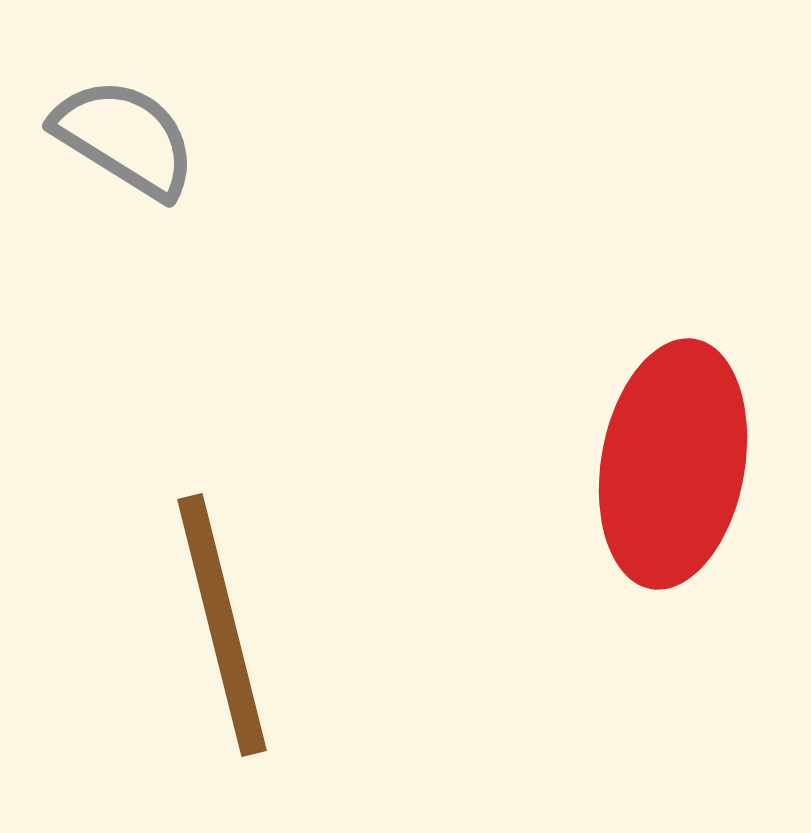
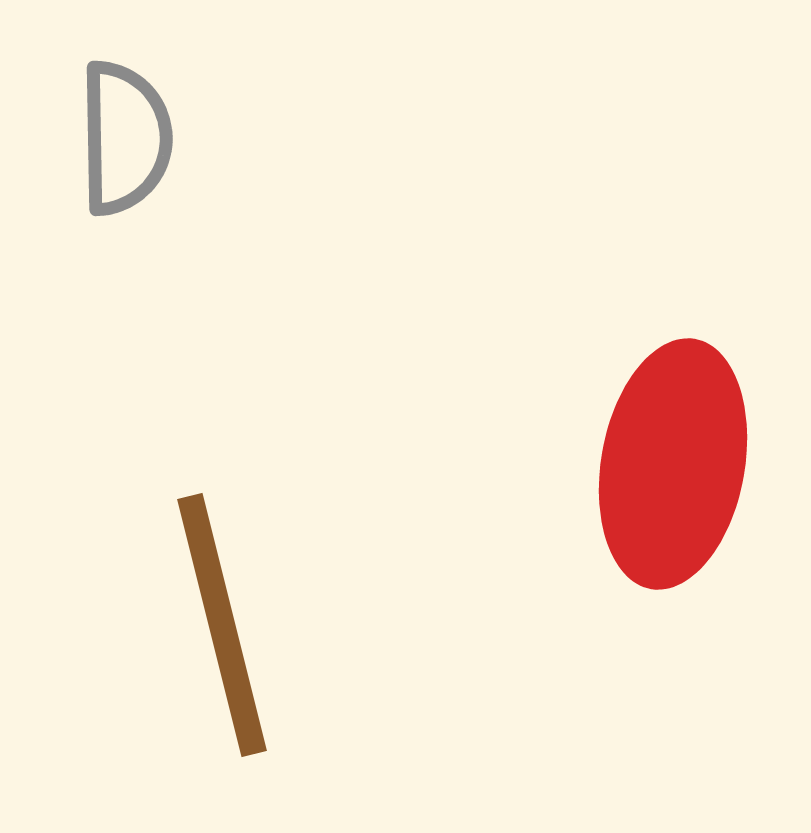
gray semicircle: rotated 57 degrees clockwise
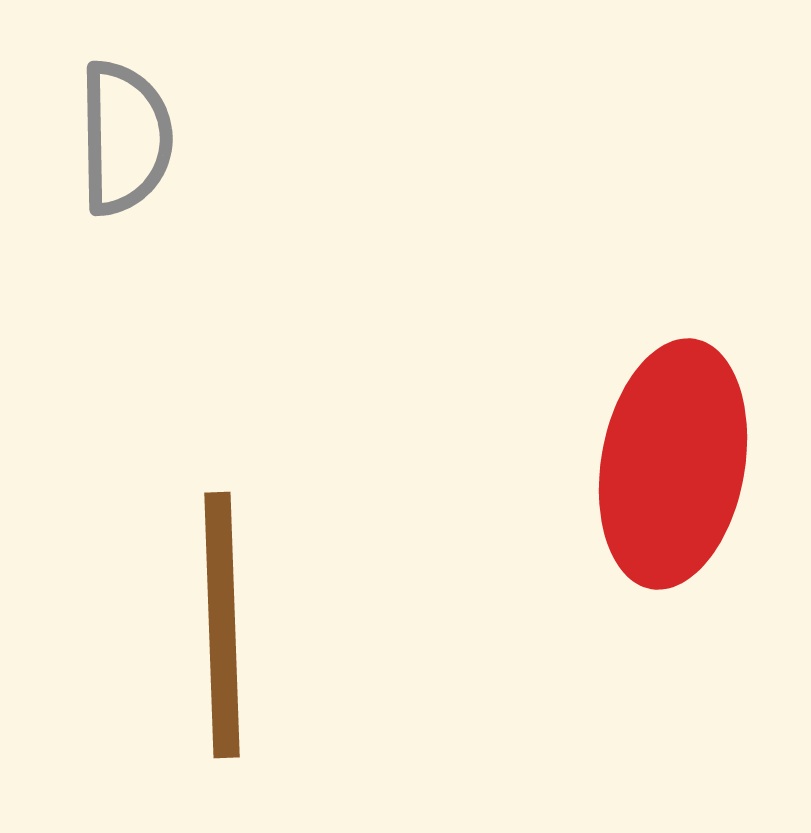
brown line: rotated 12 degrees clockwise
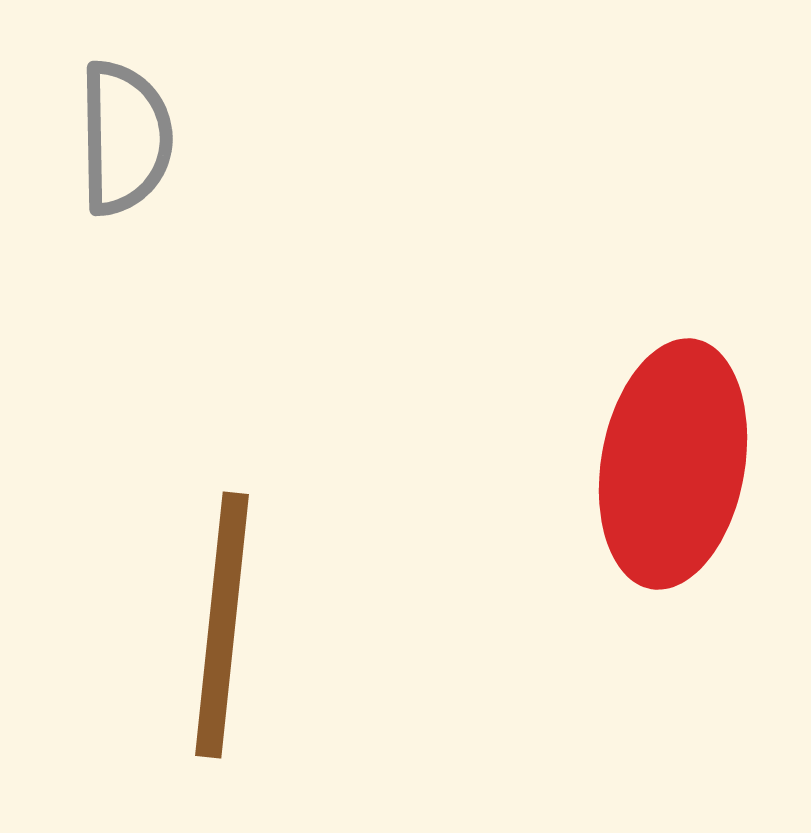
brown line: rotated 8 degrees clockwise
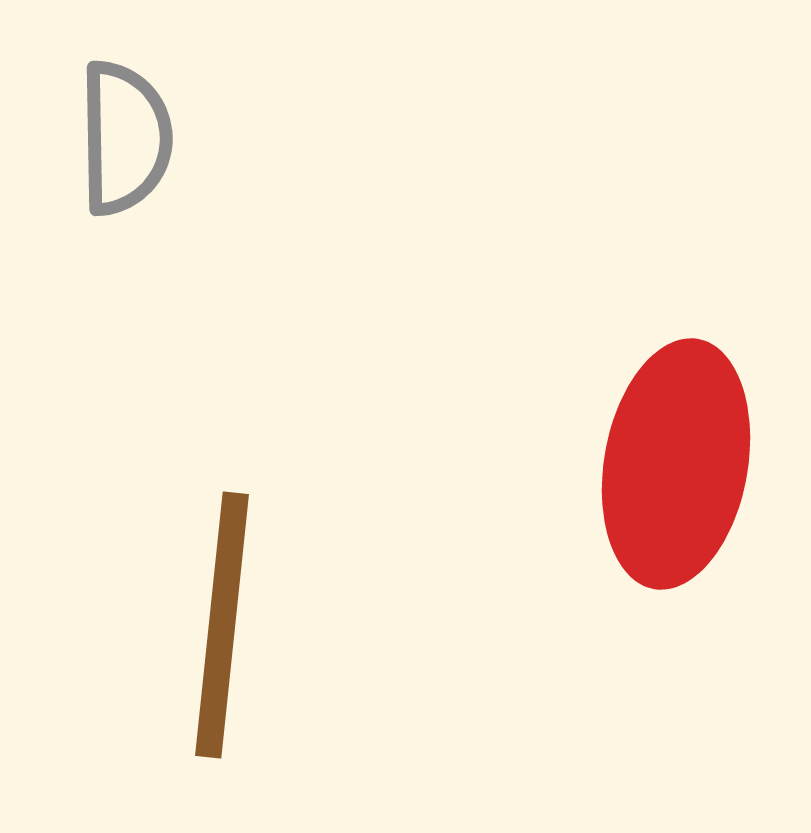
red ellipse: moved 3 px right
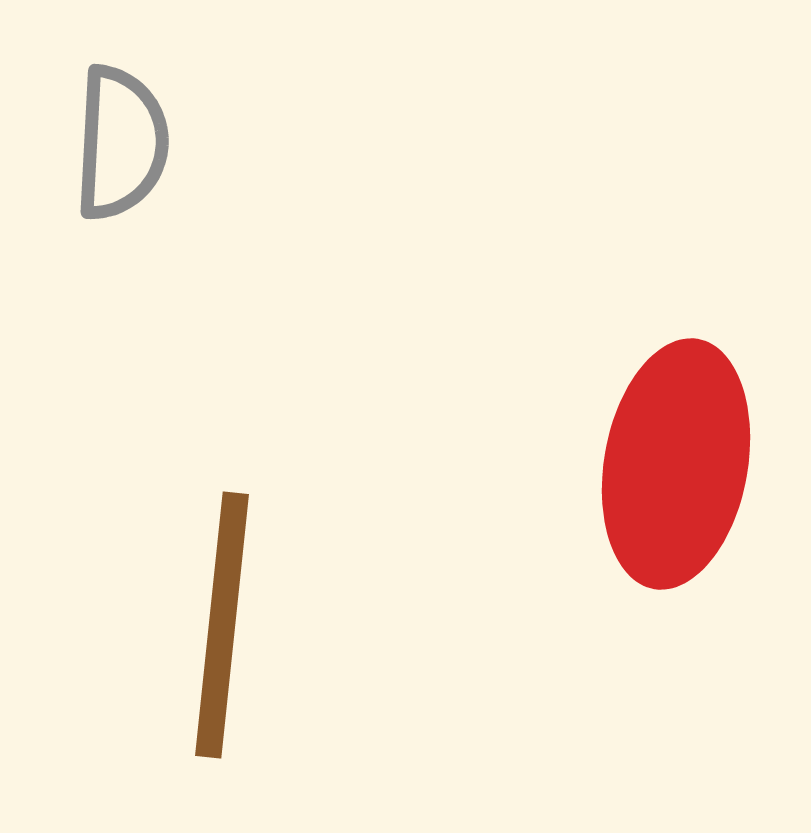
gray semicircle: moved 4 px left, 5 px down; rotated 4 degrees clockwise
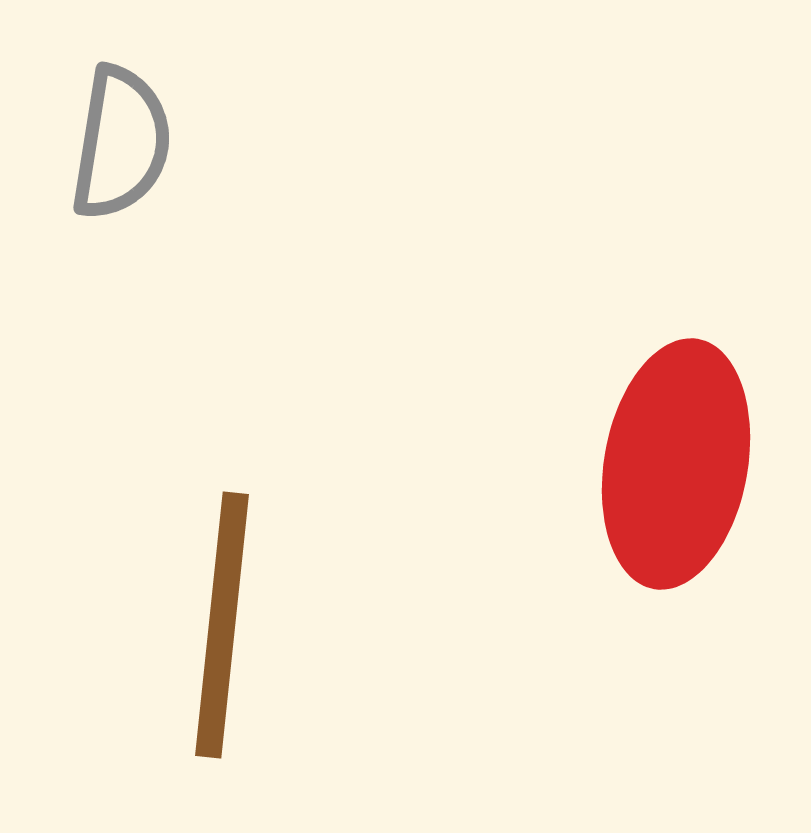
gray semicircle: rotated 6 degrees clockwise
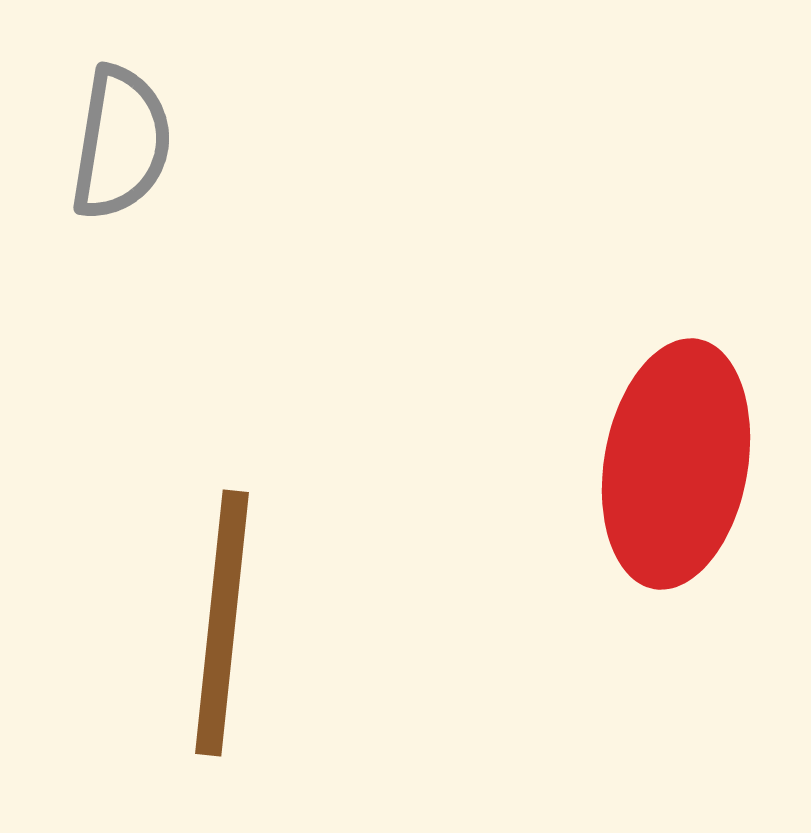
brown line: moved 2 px up
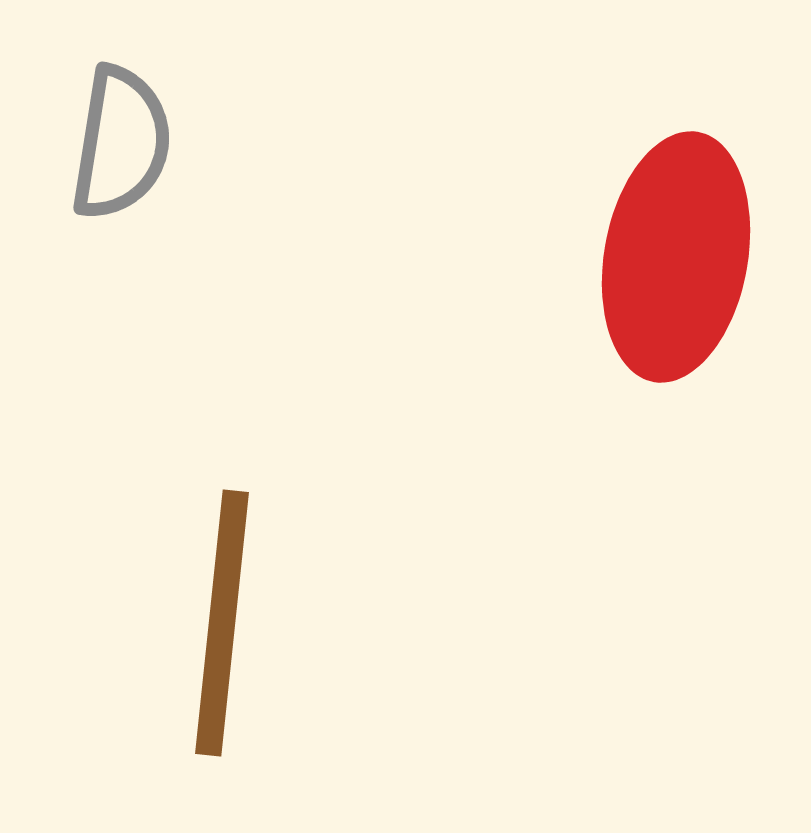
red ellipse: moved 207 px up
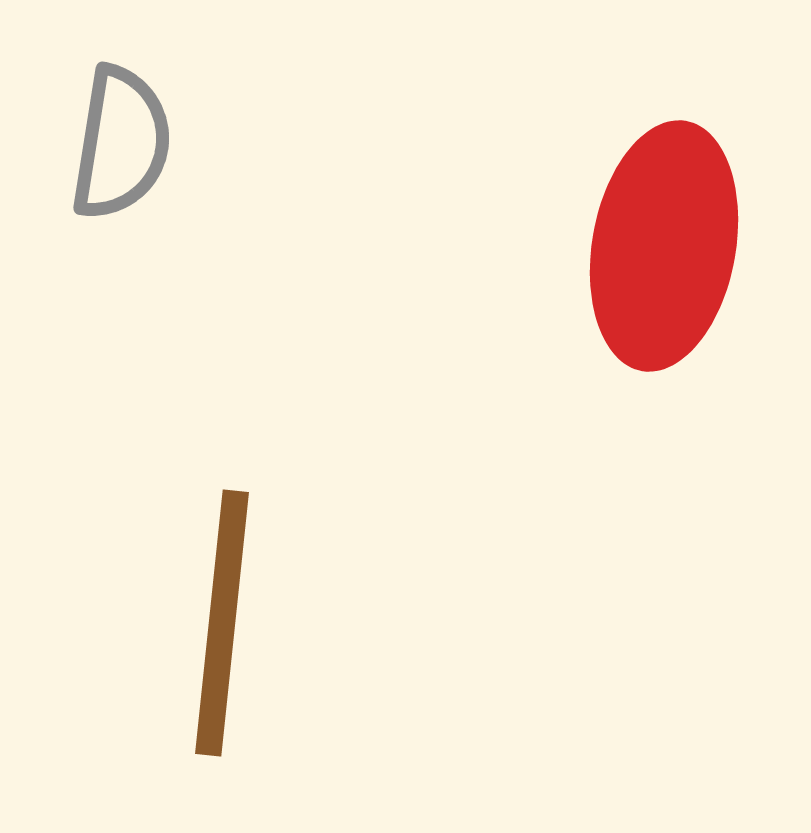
red ellipse: moved 12 px left, 11 px up
